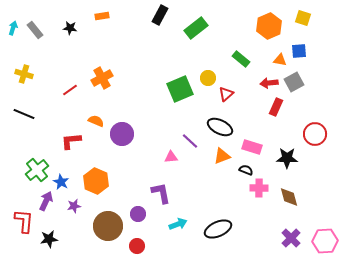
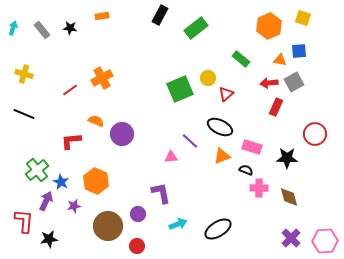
gray rectangle at (35, 30): moved 7 px right
black ellipse at (218, 229): rotated 8 degrees counterclockwise
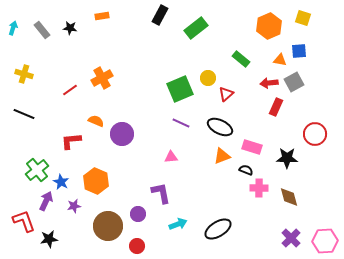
purple line at (190, 141): moved 9 px left, 18 px up; rotated 18 degrees counterclockwise
red L-shape at (24, 221): rotated 25 degrees counterclockwise
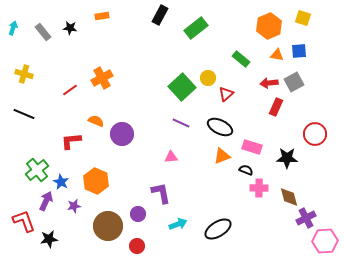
gray rectangle at (42, 30): moved 1 px right, 2 px down
orange triangle at (280, 60): moved 3 px left, 5 px up
green square at (180, 89): moved 2 px right, 2 px up; rotated 20 degrees counterclockwise
purple cross at (291, 238): moved 15 px right, 20 px up; rotated 18 degrees clockwise
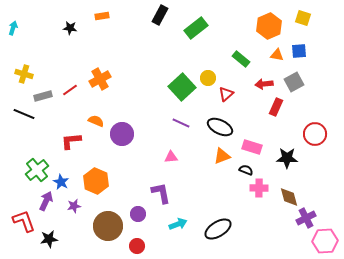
gray rectangle at (43, 32): moved 64 px down; rotated 66 degrees counterclockwise
orange cross at (102, 78): moved 2 px left, 1 px down
red arrow at (269, 83): moved 5 px left, 1 px down
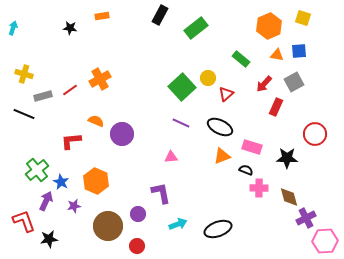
red arrow at (264, 84): rotated 42 degrees counterclockwise
black ellipse at (218, 229): rotated 12 degrees clockwise
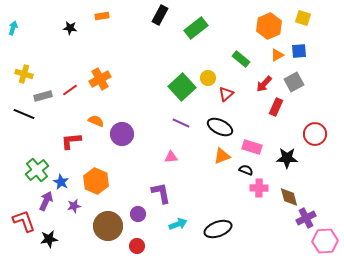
orange triangle at (277, 55): rotated 40 degrees counterclockwise
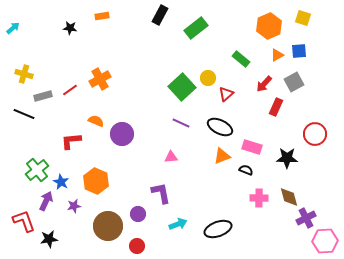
cyan arrow at (13, 28): rotated 32 degrees clockwise
pink cross at (259, 188): moved 10 px down
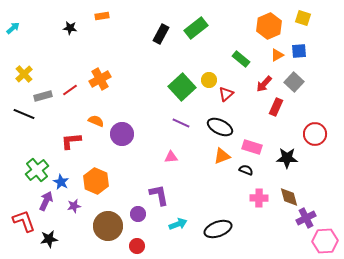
black rectangle at (160, 15): moved 1 px right, 19 px down
yellow cross at (24, 74): rotated 30 degrees clockwise
yellow circle at (208, 78): moved 1 px right, 2 px down
gray square at (294, 82): rotated 18 degrees counterclockwise
purple L-shape at (161, 193): moved 2 px left, 2 px down
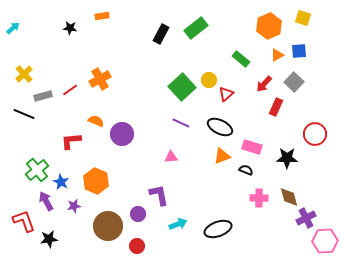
purple arrow at (46, 201): rotated 54 degrees counterclockwise
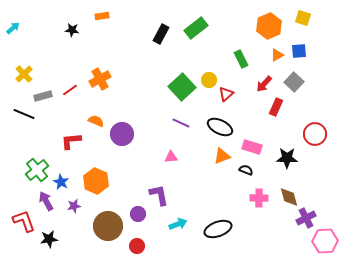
black star at (70, 28): moved 2 px right, 2 px down
green rectangle at (241, 59): rotated 24 degrees clockwise
